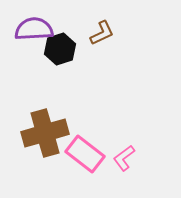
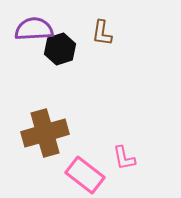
brown L-shape: rotated 124 degrees clockwise
pink rectangle: moved 21 px down
pink L-shape: rotated 64 degrees counterclockwise
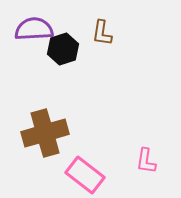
black hexagon: moved 3 px right
pink L-shape: moved 22 px right, 3 px down; rotated 20 degrees clockwise
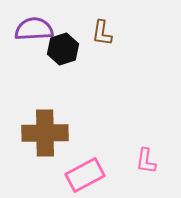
brown cross: rotated 15 degrees clockwise
pink rectangle: rotated 66 degrees counterclockwise
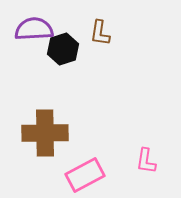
brown L-shape: moved 2 px left
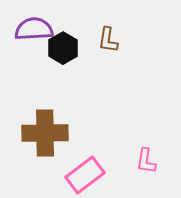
brown L-shape: moved 8 px right, 7 px down
black hexagon: moved 1 px up; rotated 12 degrees counterclockwise
pink rectangle: rotated 9 degrees counterclockwise
